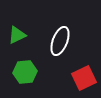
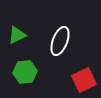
red square: moved 2 px down
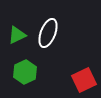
white ellipse: moved 12 px left, 8 px up
green hexagon: rotated 20 degrees counterclockwise
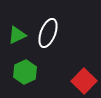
red square: moved 1 px down; rotated 20 degrees counterclockwise
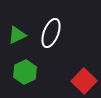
white ellipse: moved 3 px right
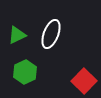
white ellipse: moved 1 px down
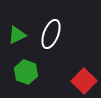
green hexagon: moved 1 px right; rotated 15 degrees counterclockwise
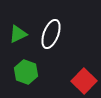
green triangle: moved 1 px right, 1 px up
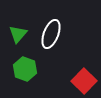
green triangle: rotated 24 degrees counterclockwise
green hexagon: moved 1 px left, 3 px up
